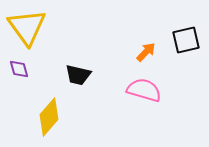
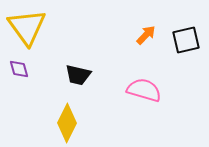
orange arrow: moved 17 px up
yellow diamond: moved 18 px right, 6 px down; rotated 15 degrees counterclockwise
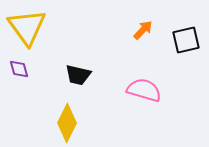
orange arrow: moved 3 px left, 5 px up
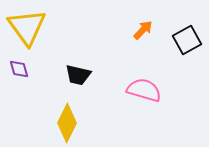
black square: moved 1 px right; rotated 16 degrees counterclockwise
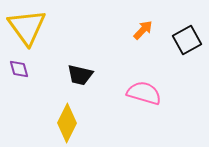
black trapezoid: moved 2 px right
pink semicircle: moved 3 px down
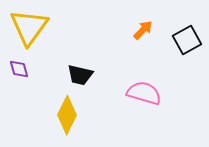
yellow triangle: moved 2 px right; rotated 12 degrees clockwise
yellow diamond: moved 8 px up
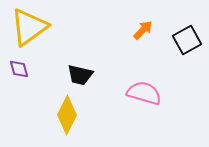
yellow triangle: rotated 18 degrees clockwise
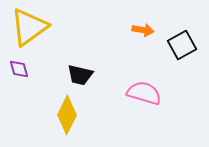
orange arrow: rotated 55 degrees clockwise
black square: moved 5 px left, 5 px down
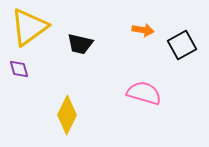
black trapezoid: moved 31 px up
